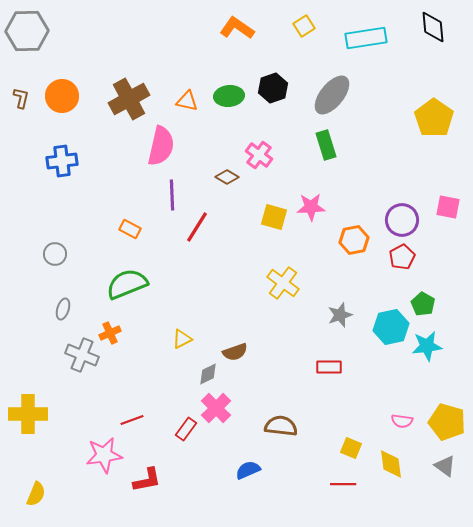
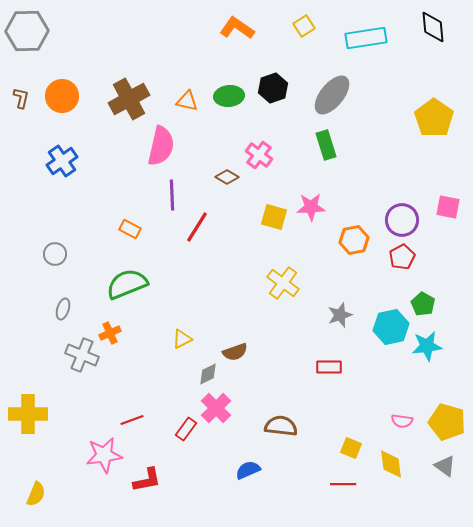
blue cross at (62, 161): rotated 28 degrees counterclockwise
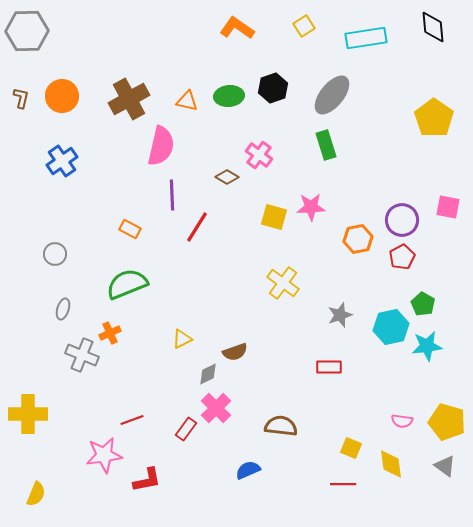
orange hexagon at (354, 240): moved 4 px right, 1 px up
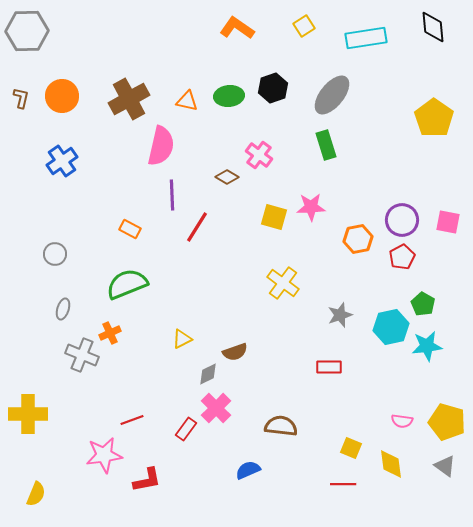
pink square at (448, 207): moved 15 px down
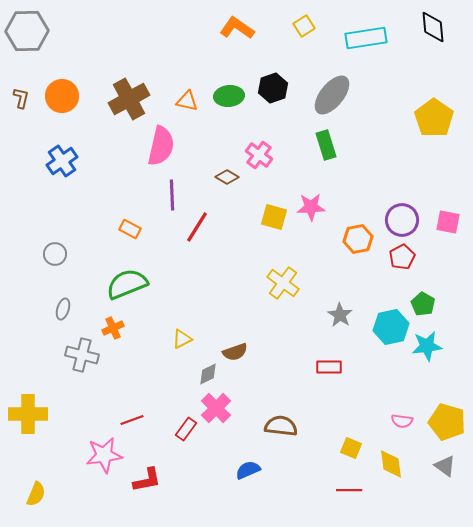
gray star at (340, 315): rotated 20 degrees counterclockwise
orange cross at (110, 333): moved 3 px right, 5 px up
gray cross at (82, 355): rotated 8 degrees counterclockwise
red line at (343, 484): moved 6 px right, 6 px down
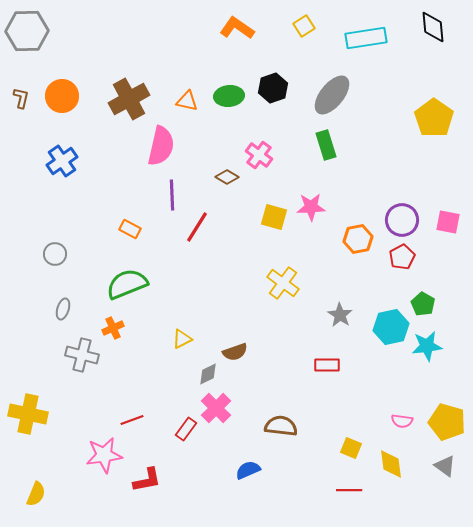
red rectangle at (329, 367): moved 2 px left, 2 px up
yellow cross at (28, 414): rotated 12 degrees clockwise
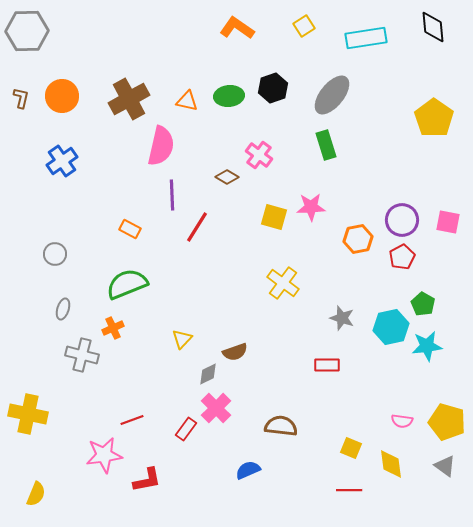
gray star at (340, 315): moved 2 px right, 3 px down; rotated 15 degrees counterclockwise
yellow triangle at (182, 339): rotated 20 degrees counterclockwise
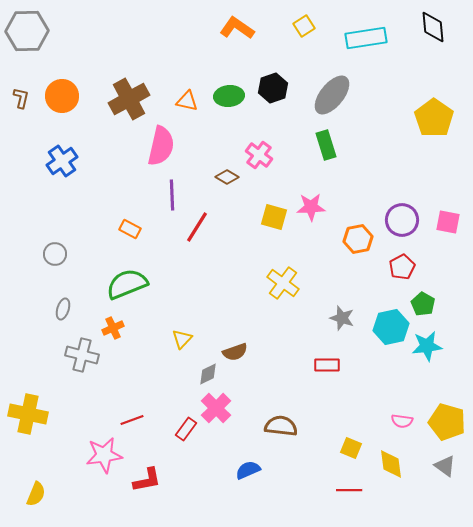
red pentagon at (402, 257): moved 10 px down
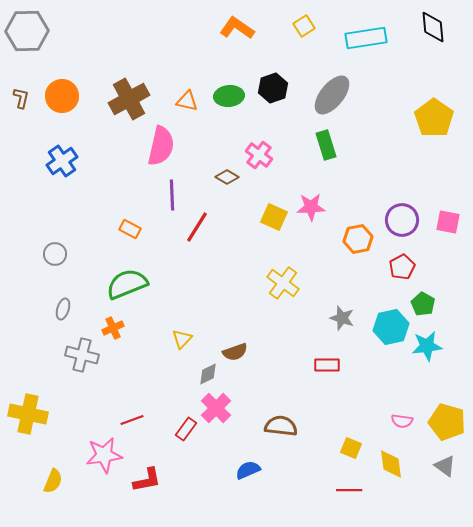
yellow square at (274, 217): rotated 8 degrees clockwise
yellow semicircle at (36, 494): moved 17 px right, 13 px up
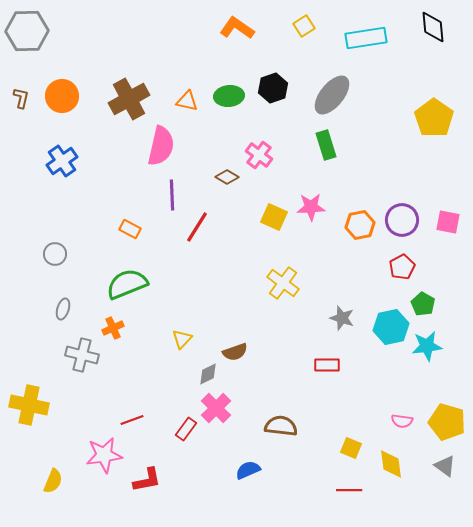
orange hexagon at (358, 239): moved 2 px right, 14 px up
yellow cross at (28, 414): moved 1 px right, 9 px up
